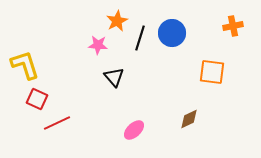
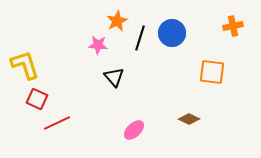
brown diamond: rotated 50 degrees clockwise
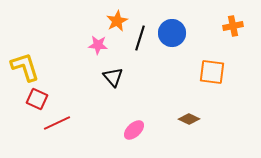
yellow L-shape: moved 2 px down
black triangle: moved 1 px left
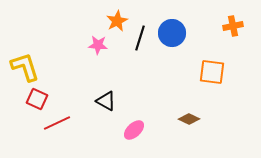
black triangle: moved 7 px left, 24 px down; rotated 20 degrees counterclockwise
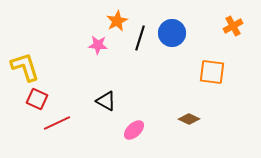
orange cross: rotated 18 degrees counterclockwise
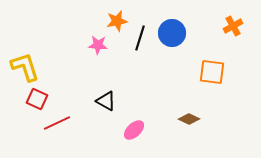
orange star: rotated 15 degrees clockwise
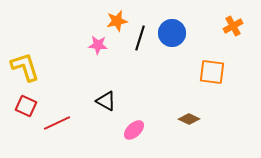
red square: moved 11 px left, 7 px down
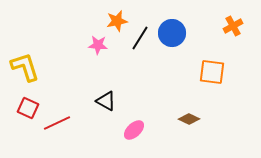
black line: rotated 15 degrees clockwise
red square: moved 2 px right, 2 px down
